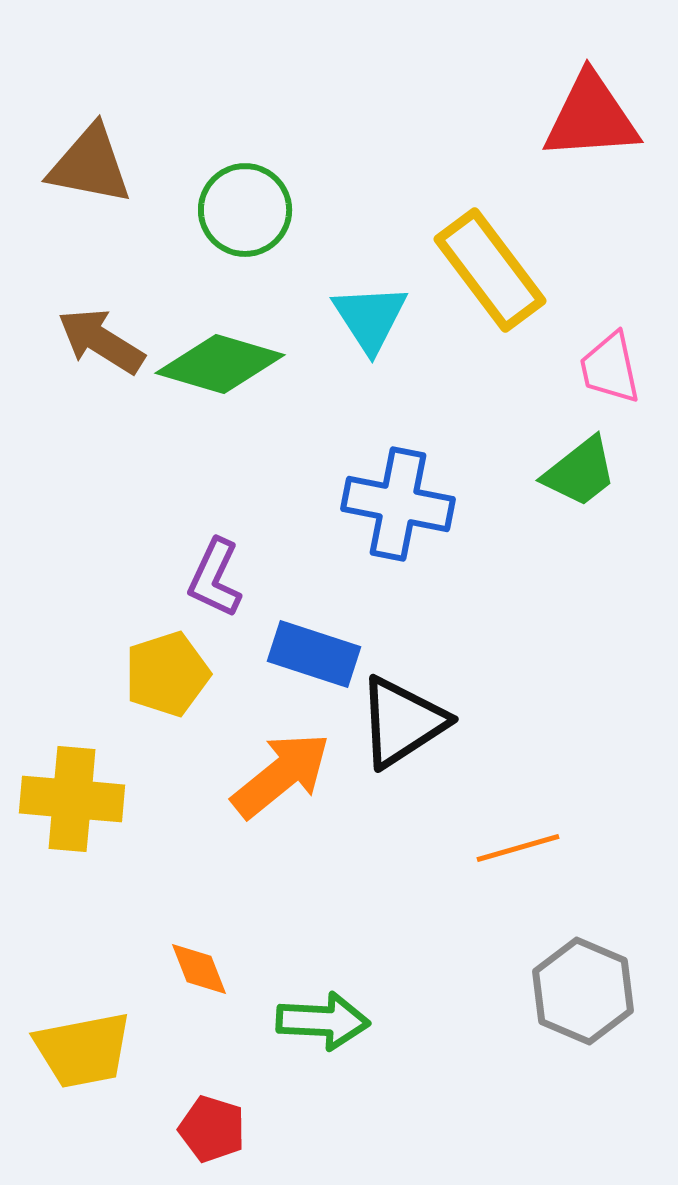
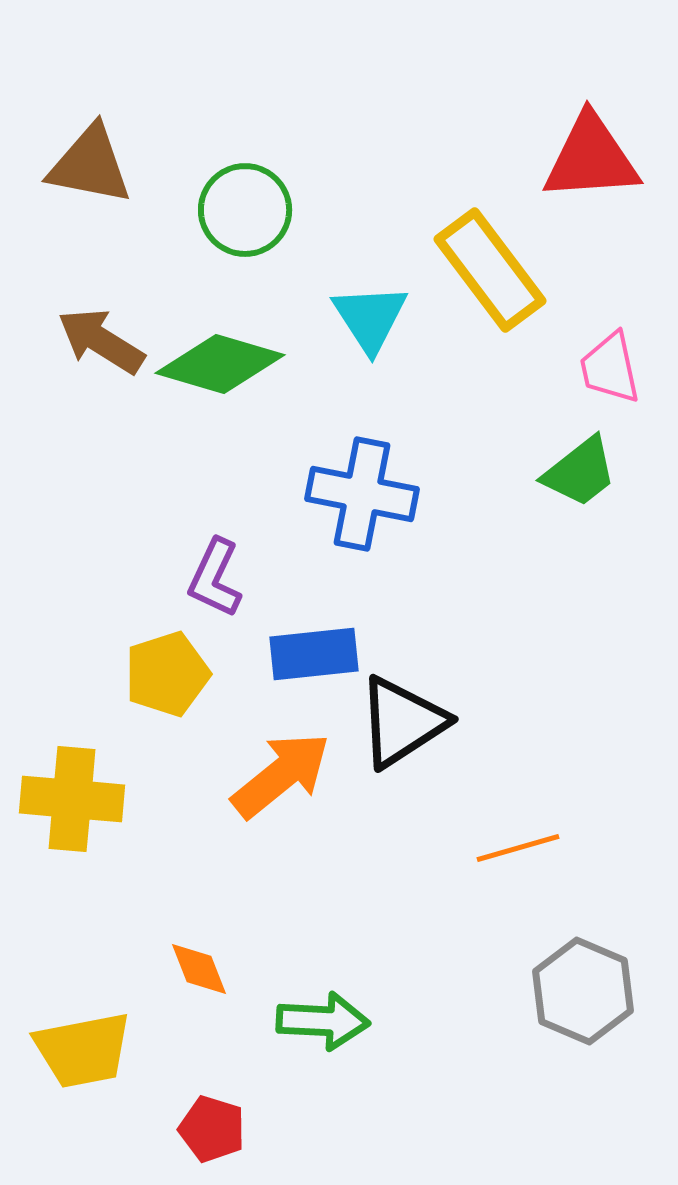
red triangle: moved 41 px down
blue cross: moved 36 px left, 10 px up
blue rectangle: rotated 24 degrees counterclockwise
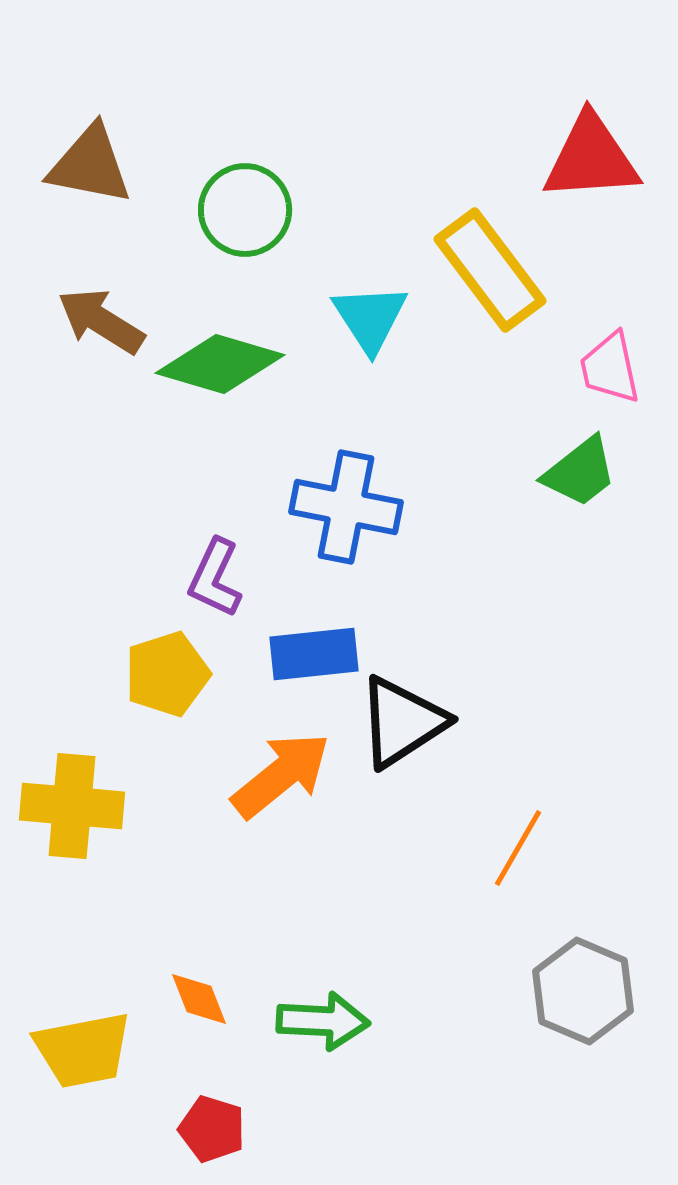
brown arrow: moved 20 px up
blue cross: moved 16 px left, 13 px down
yellow cross: moved 7 px down
orange line: rotated 44 degrees counterclockwise
orange diamond: moved 30 px down
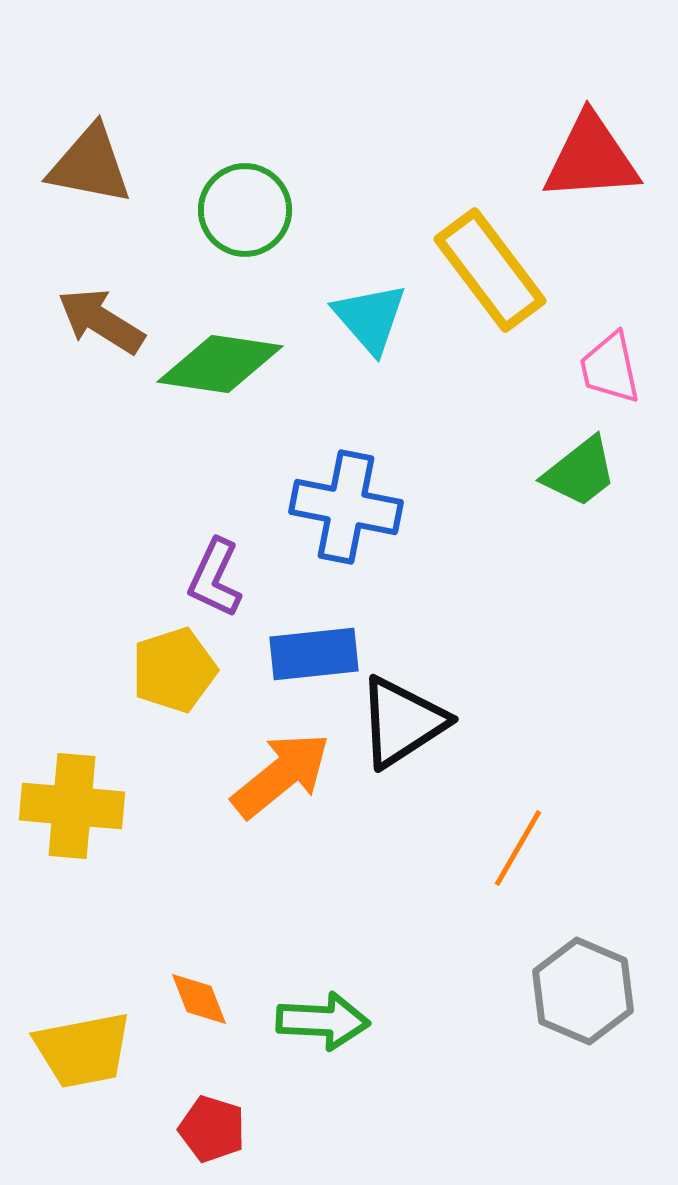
cyan triangle: rotated 8 degrees counterclockwise
green diamond: rotated 8 degrees counterclockwise
yellow pentagon: moved 7 px right, 4 px up
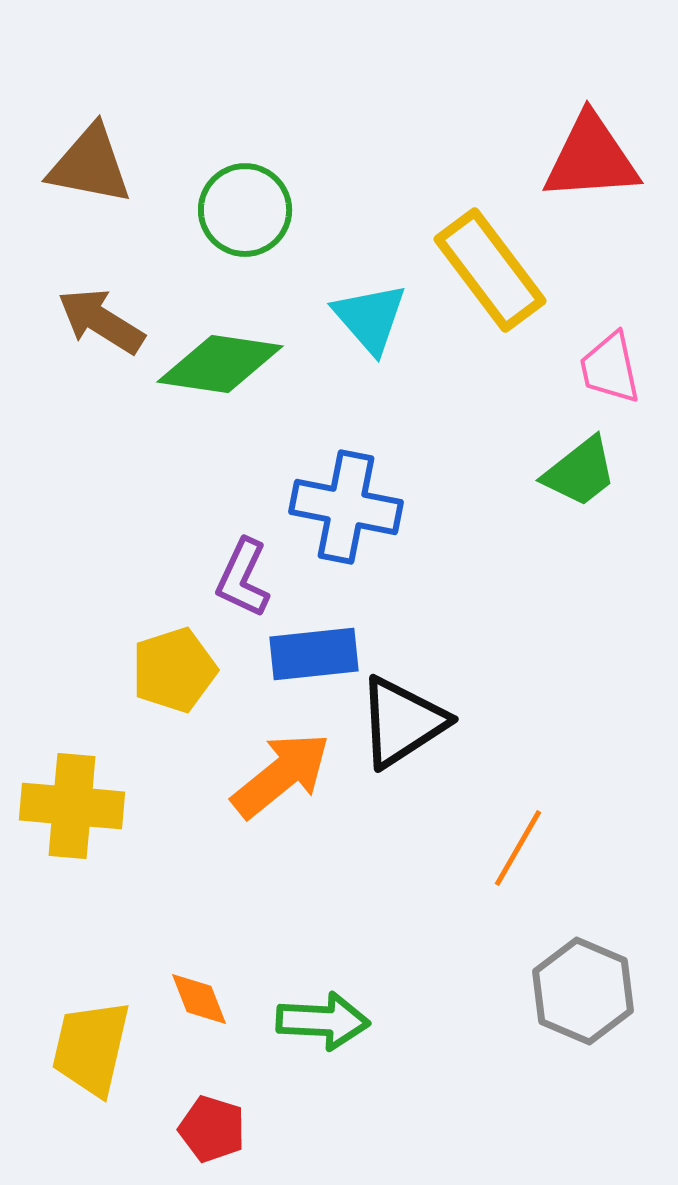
purple L-shape: moved 28 px right
yellow trapezoid: moved 8 px right, 2 px up; rotated 114 degrees clockwise
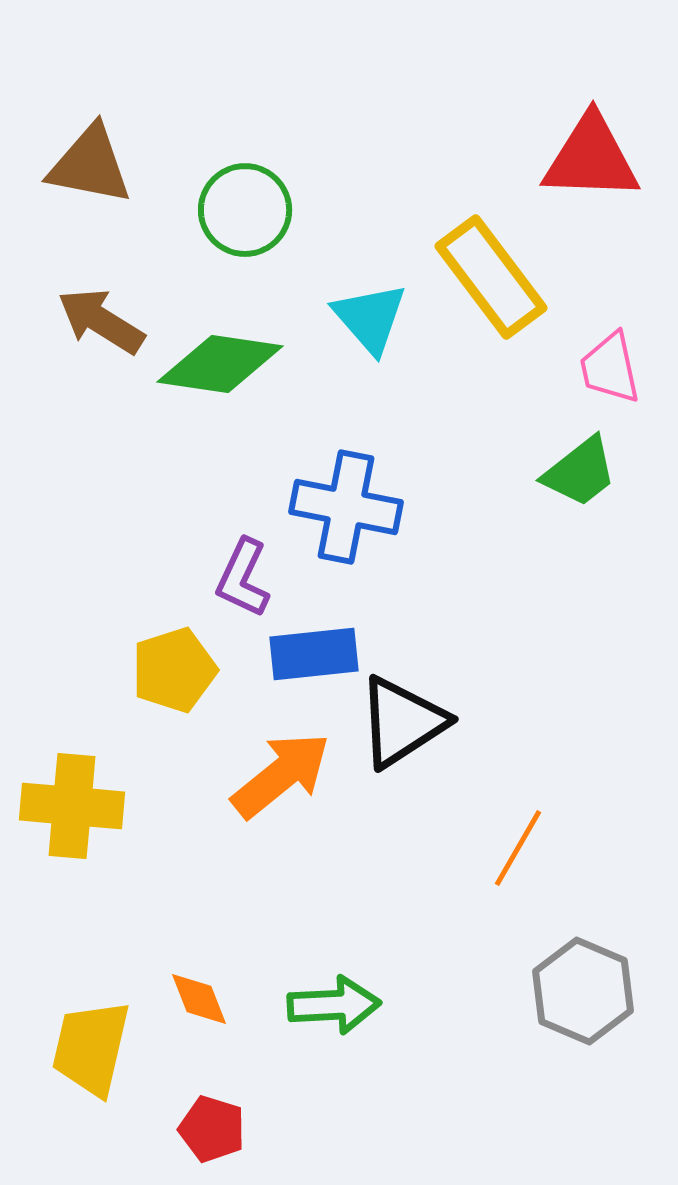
red triangle: rotated 6 degrees clockwise
yellow rectangle: moved 1 px right, 7 px down
green arrow: moved 11 px right, 16 px up; rotated 6 degrees counterclockwise
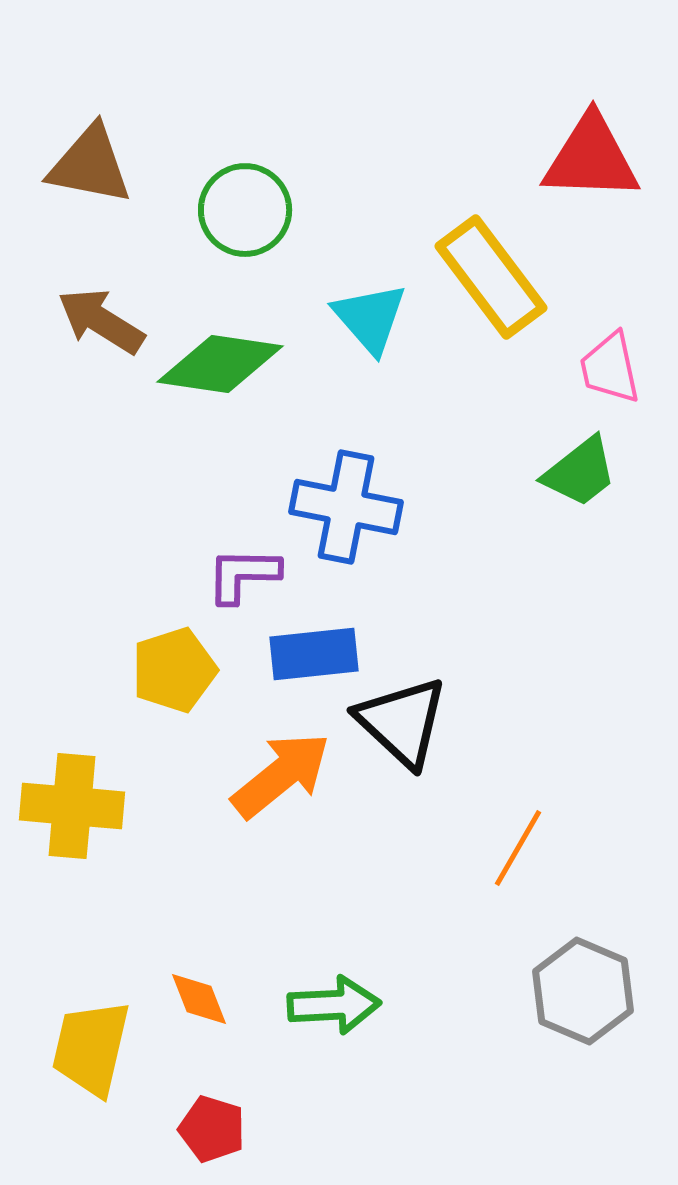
purple L-shape: moved 3 px up; rotated 66 degrees clockwise
black triangle: rotated 44 degrees counterclockwise
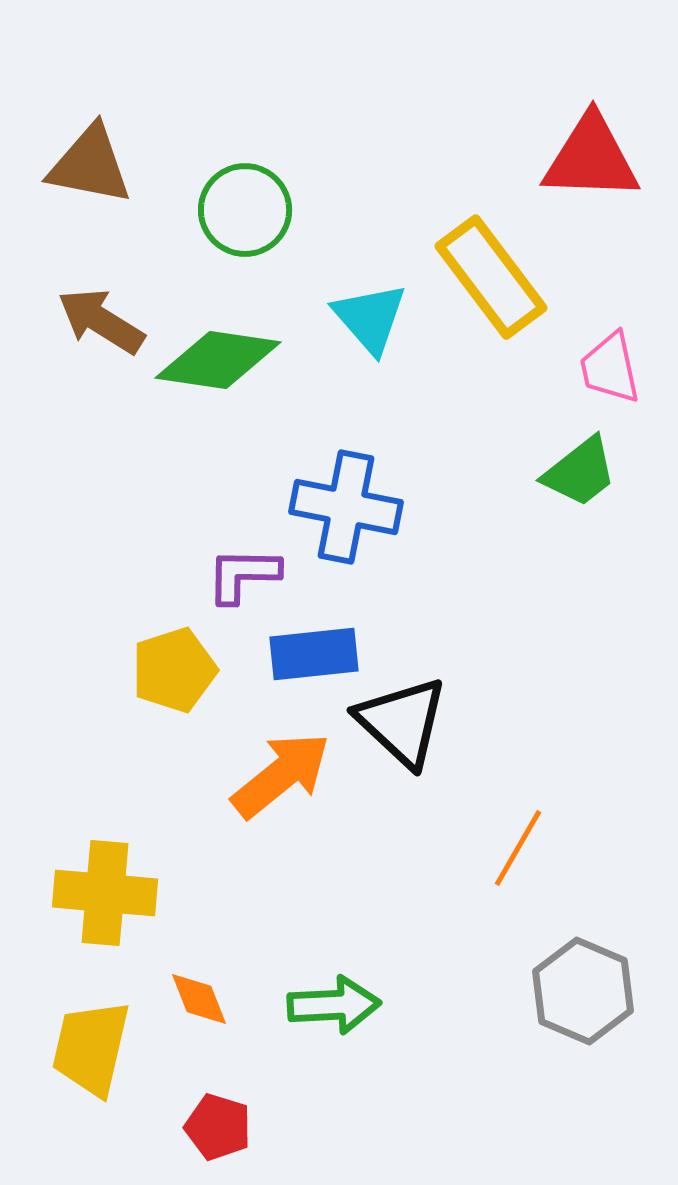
green diamond: moved 2 px left, 4 px up
yellow cross: moved 33 px right, 87 px down
red pentagon: moved 6 px right, 2 px up
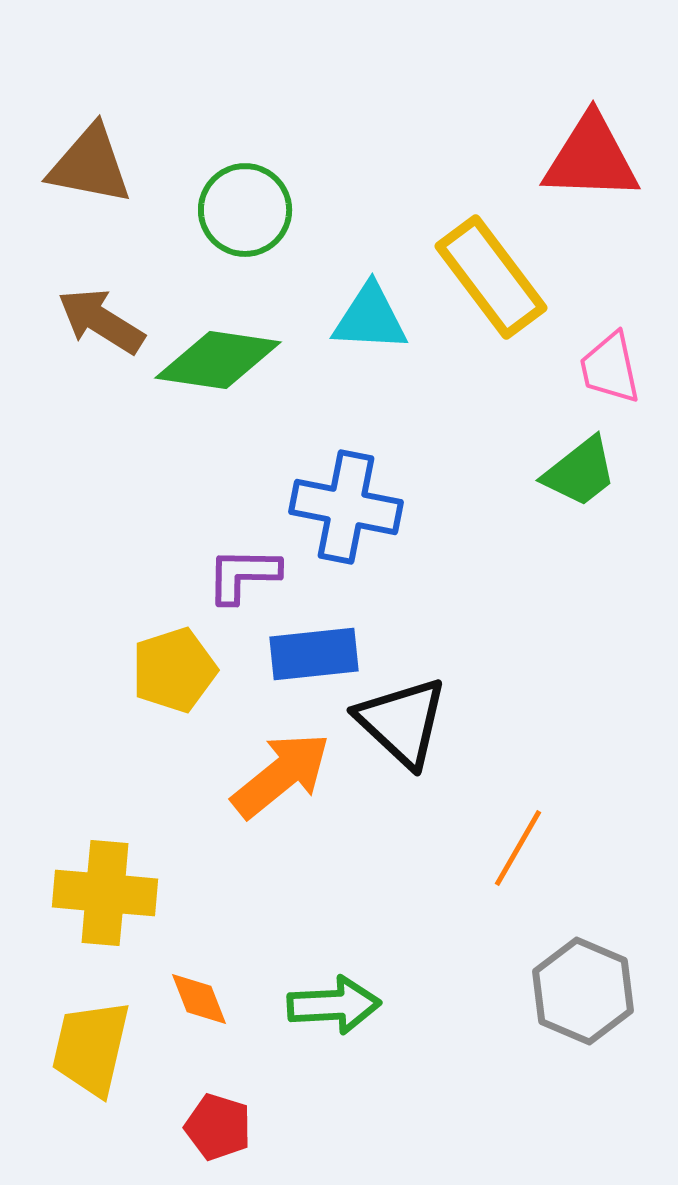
cyan triangle: rotated 46 degrees counterclockwise
